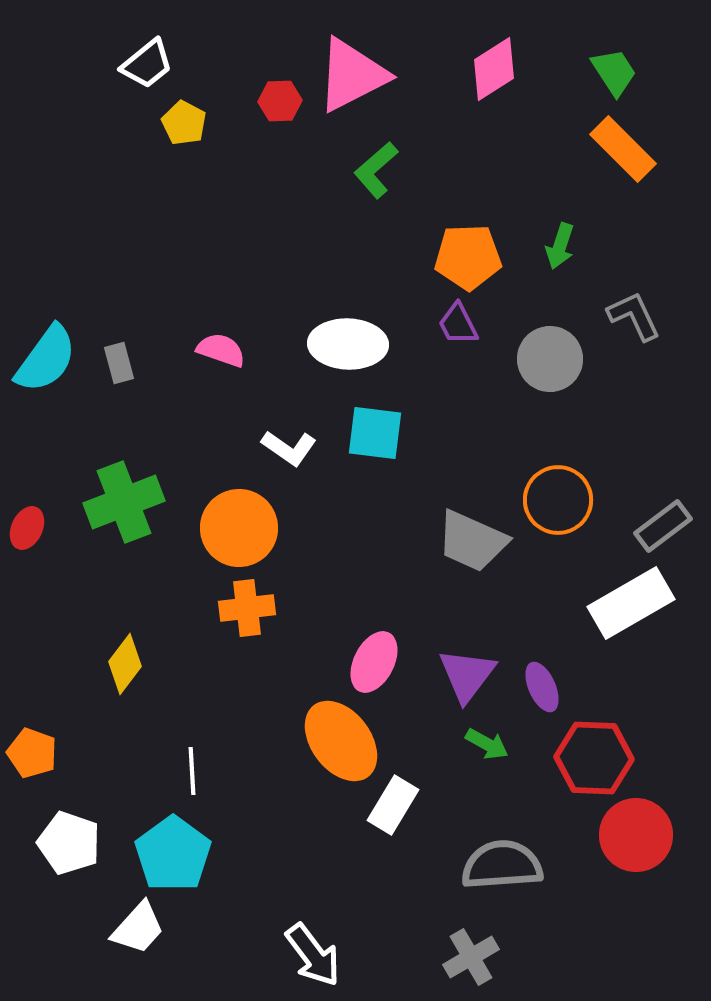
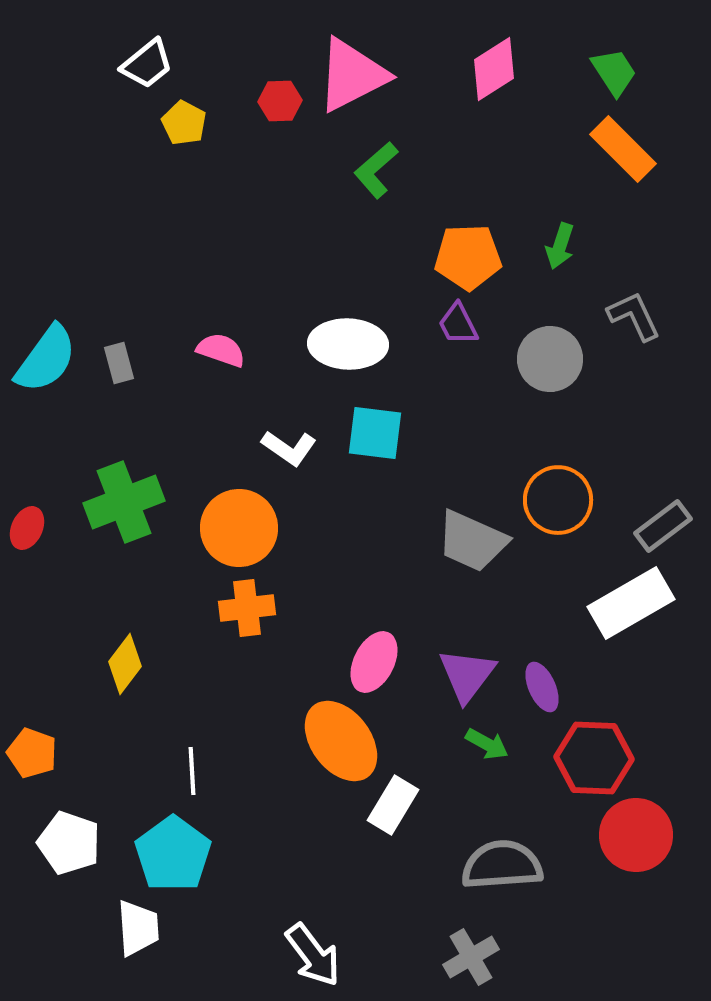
white trapezoid at (138, 928): rotated 46 degrees counterclockwise
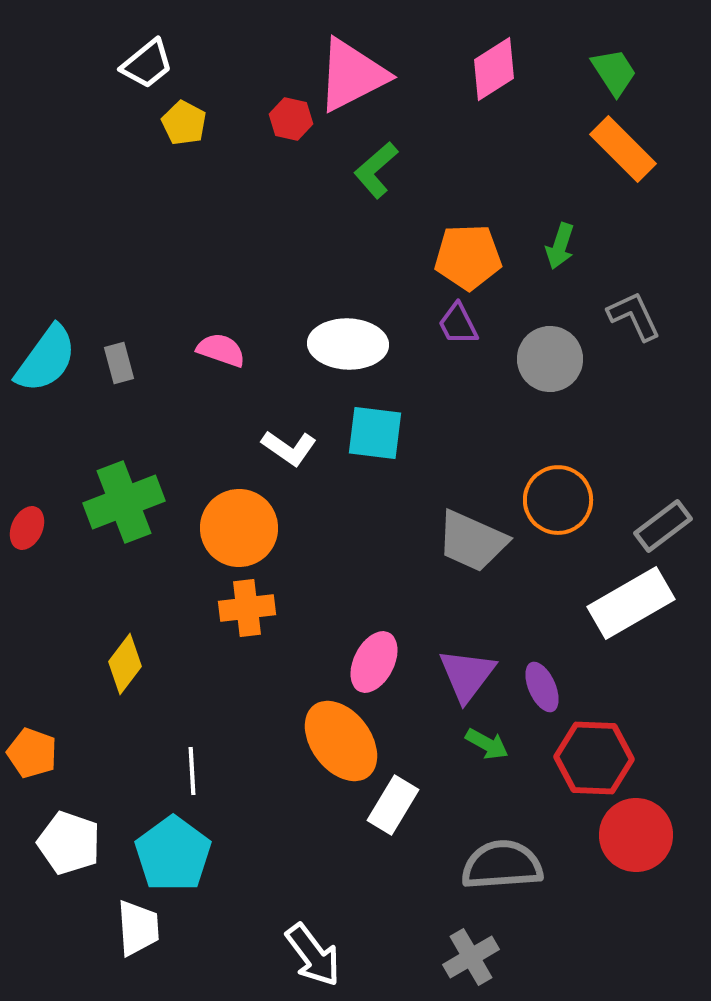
red hexagon at (280, 101): moved 11 px right, 18 px down; rotated 15 degrees clockwise
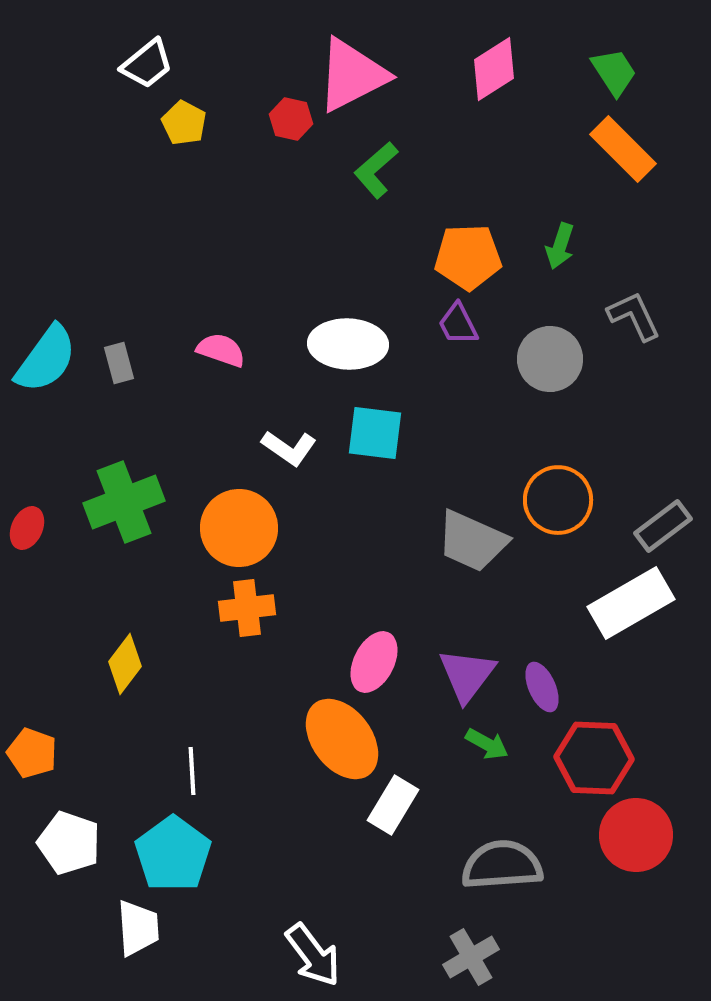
orange ellipse at (341, 741): moved 1 px right, 2 px up
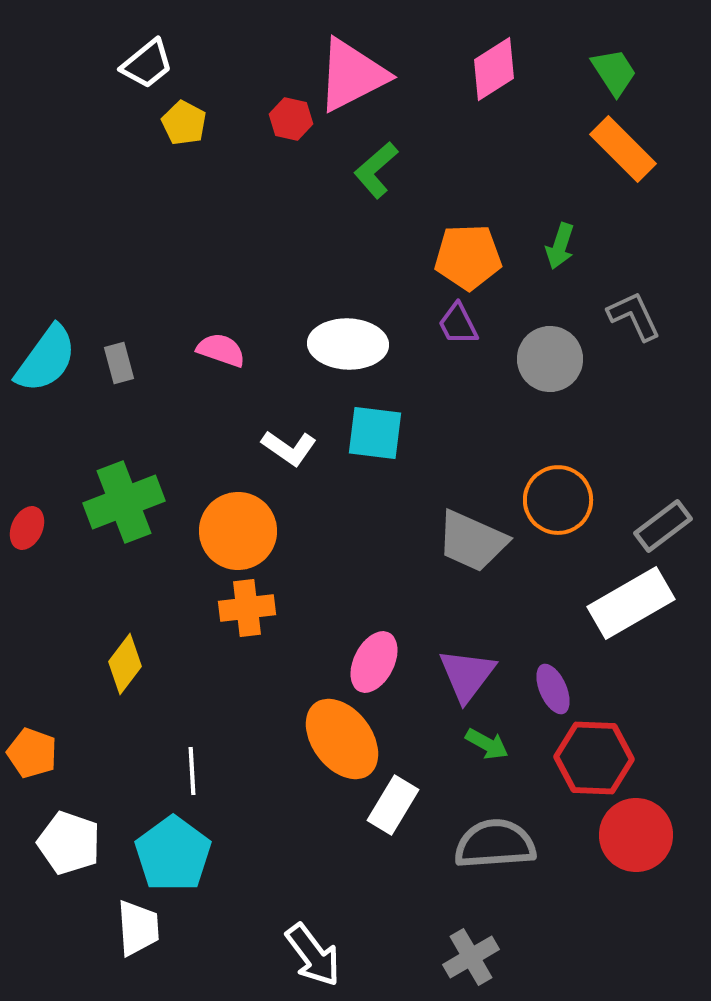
orange circle at (239, 528): moved 1 px left, 3 px down
purple ellipse at (542, 687): moved 11 px right, 2 px down
gray semicircle at (502, 865): moved 7 px left, 21 px up
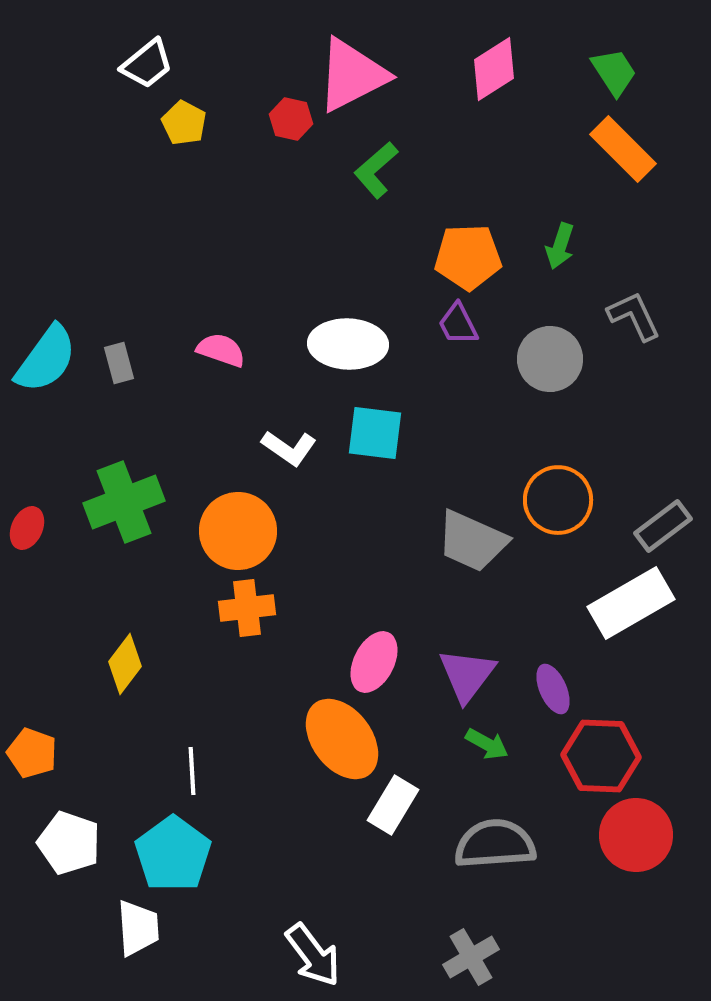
red hexagon at (594, 758): moved 7 px right, 2 px up
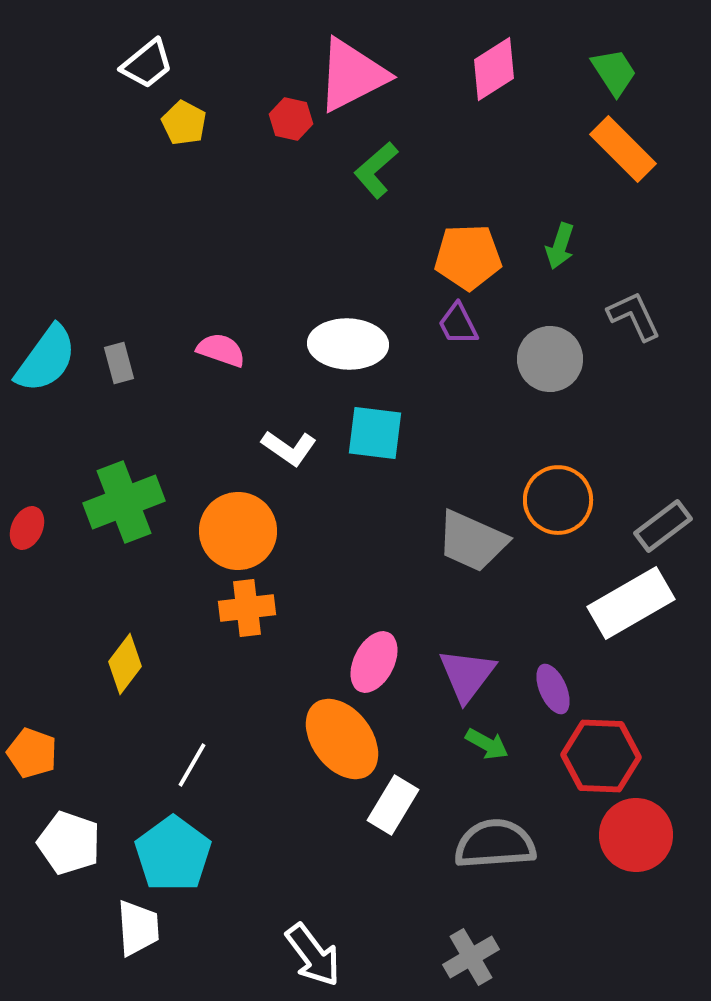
white line at (192, 771): moved 6 px up; rotated 33 degrees clockwise
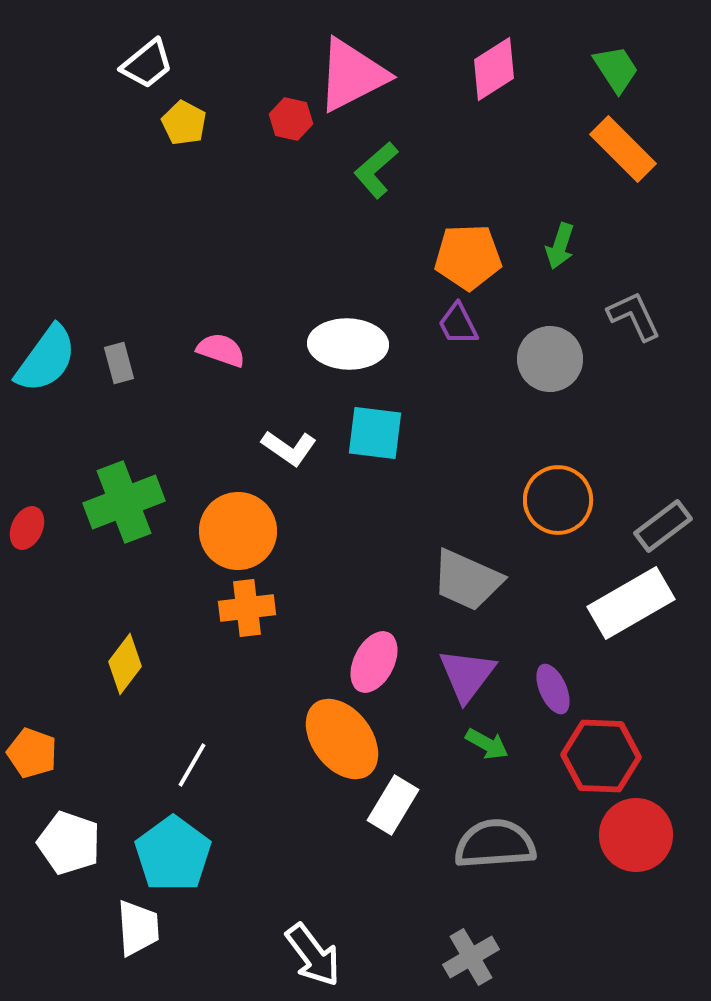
green trapezoid at (614, 72): moved 2 px right, 3 px up
gray trapezoid at (472, 541): moved 5 px left, 39 px down
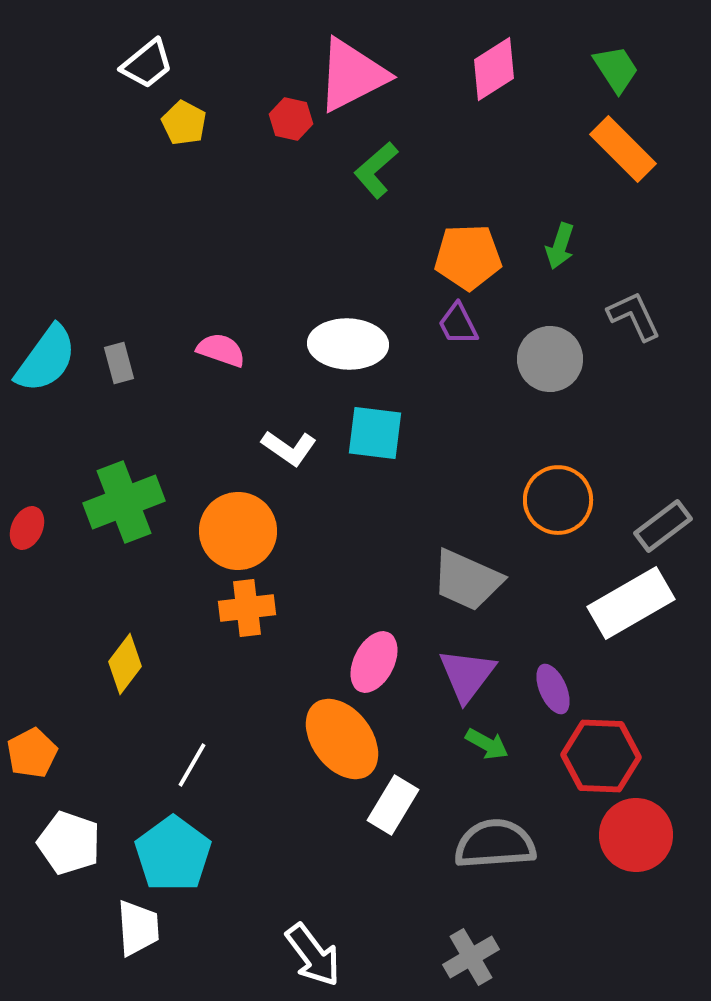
orange pentagon at (32, 753): rotated 24 degrees clockwise
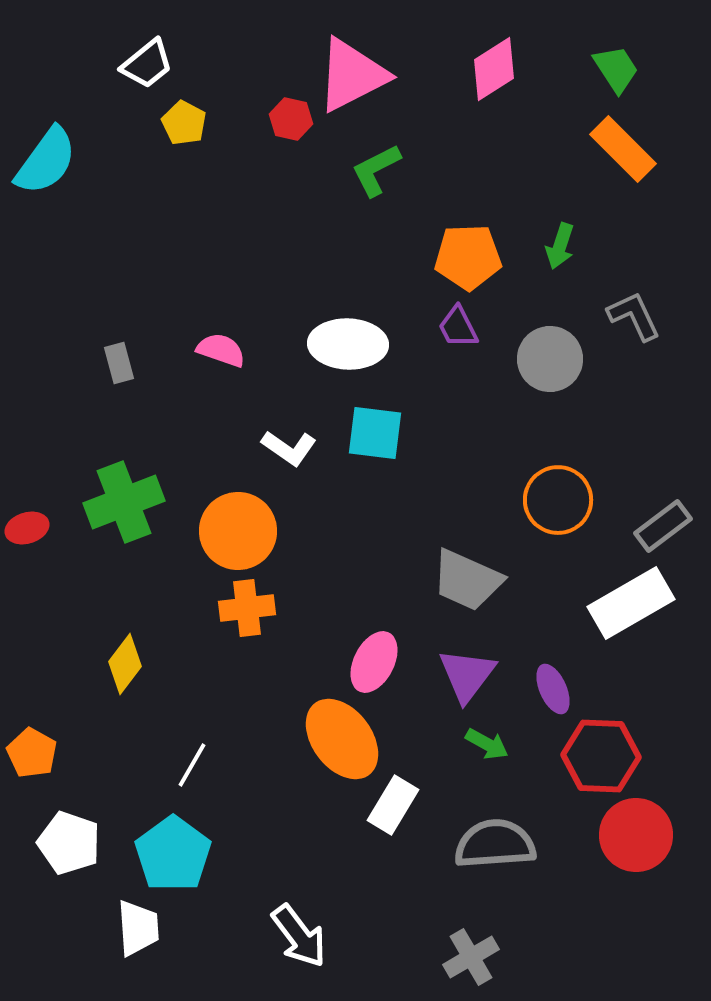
green L-shape at (376, 170): rotated 14 degrees clockwise
purple trapezoid at (458, 324): moved 3 px down
cyan semicircle at (46, 359): moved 198 px up
red ellipse at (27, 528): rotated 48 degrees clockwise
orange pentagon at (32, 753): rotated 15 degrees counterclockwise
white arrow at (313, 955): moved 14 px left, 19 px up
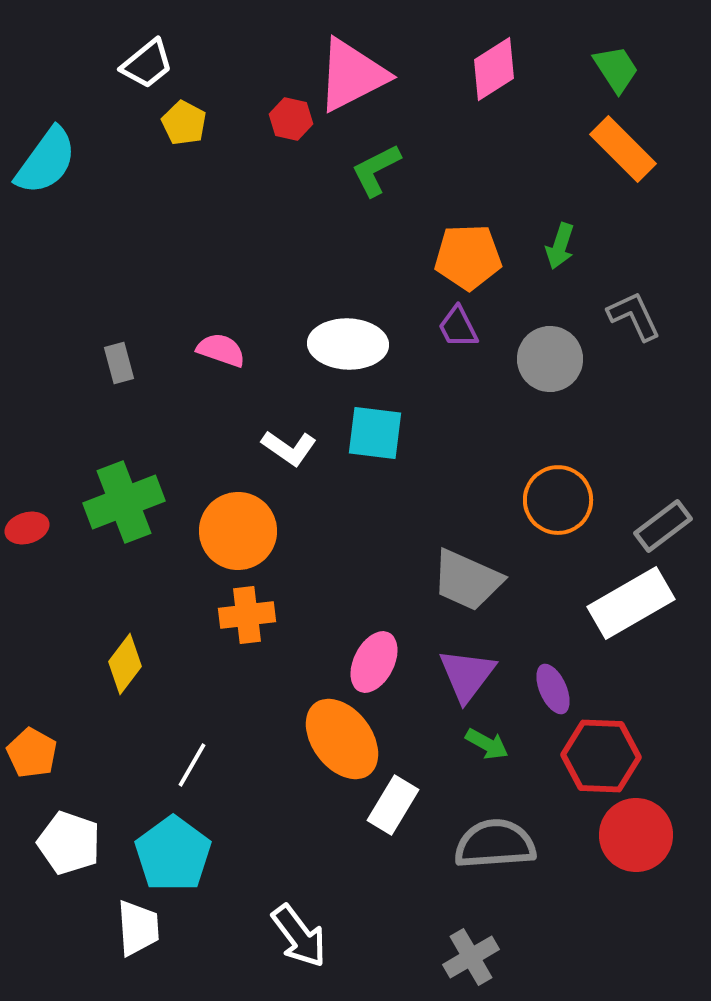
orange cross at (247, 608): moved 7 px down
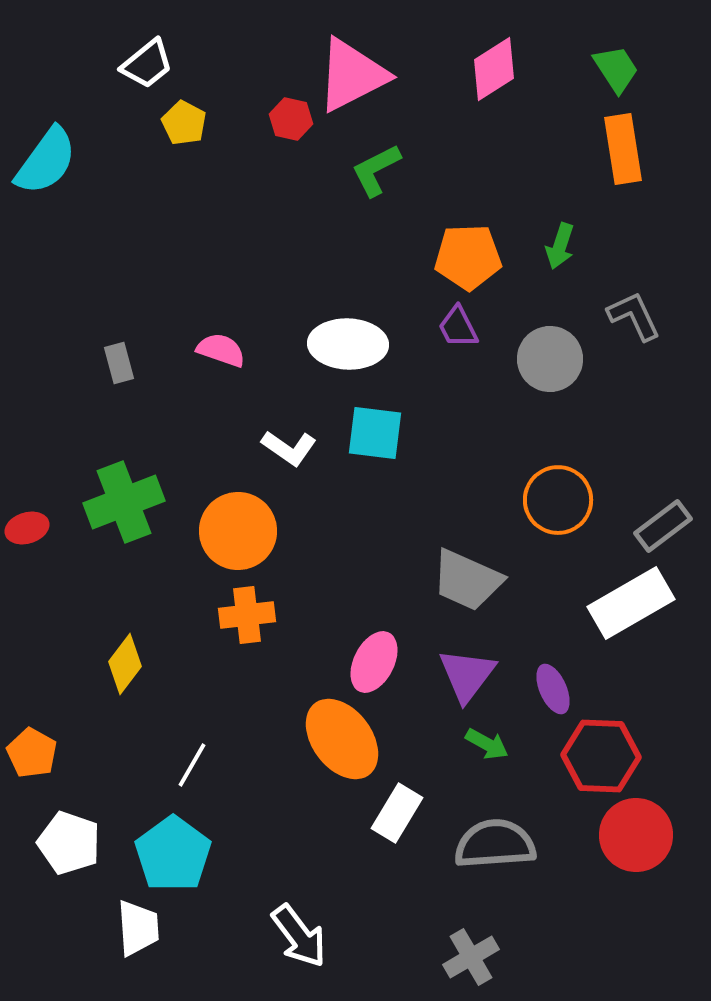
orange rectangle at (623, 149): rotated 36 degrees clockwise
white rectangle at (393, 805): moved 4 px right, 8 px down
